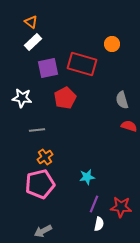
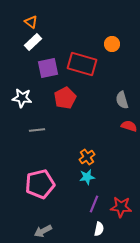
orange cross: moved 42 px right
white semicircle: moved 5 px down
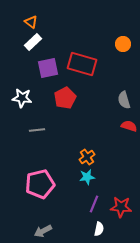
orange circle: moved 11 px right
gray semicircle: moved 2 px right
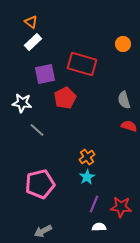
purple square: moved 3 px left, 6 px down
white star: moved 5 px down
gray line: rotated 49 degrees clockwise
cyan star: rotated 21 degrees counterclockwise
white semicircle: moved 2 px up; rotated 104 degrees counterclockwise
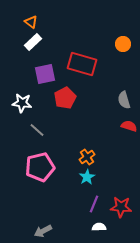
pink pentagon: moved 17 px up
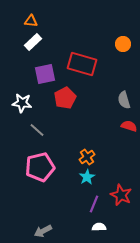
orange triangle: moved 1 px up; rotated 32 degrees counterclockwise
red star: moved 12 px up; rotated 20 degrees clockwise
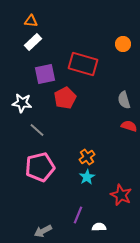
red rectangle: moved 1 px right
purple line: moved 16 px left, 11 px down
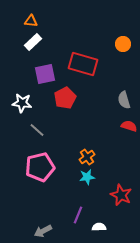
cyan star: rotated 21 degrees clockwise
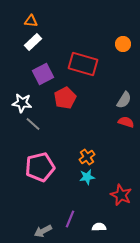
purple square: moved 2 px left; rotated 15 degrees counterclockwise
gray semicircle: rotated 132 degrees counterclockwise
red semicircle: moved 3 px left, 4 px up
gray line: moved 4 px left, 6 px up
purple line: moved 8 px left, 4 px down
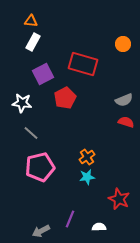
white rectangle: rotated 18 degrees counterclockwise
gray semicircle: rotated 36 degrees clockwise
gray line: moved 2 px left, 9 px down
red star: moved 2 px left, 4 px down
gray arrow: moved 2 px left
